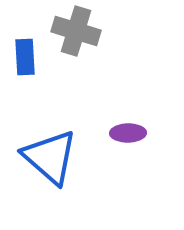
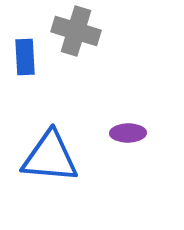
blue triangle: rotated 36 degrees counterclockwise
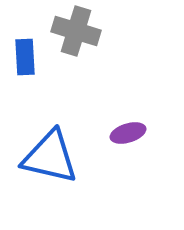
purple ellipse: rotated 16 degrees counterclockwise
blue triangle: rotated 8 degrees clockwise
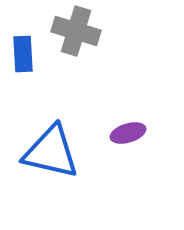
blue rectangle: moved 2 px left, 3 px up
blue triangle: moved 1 px right, 5 px up
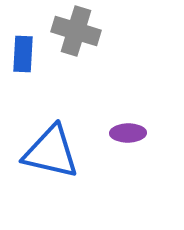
blue rectangle: rotated 6 degrees clockwise
purple ellipse: rotated 16 degrees clockwise
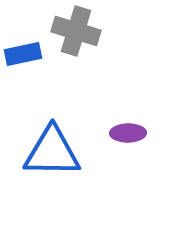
blue rectangle: rotated 75 degrees clockwise
blue triangle: moved 1 px right; rotated 12 degrees counterclockwise
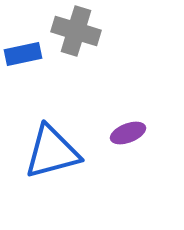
purple ellipse: rotated 20 degrees counterclockwise
blue triangle: rotated 16 degrees counterclockwise
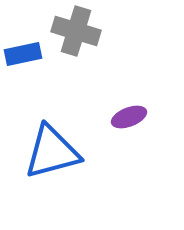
purple ellipse: moved 1 px right, 16 px up
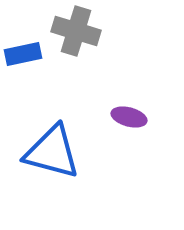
purple ellipse: rotated 36 degrees clockwise
blue triangle: rotated 30 degrees clockwise
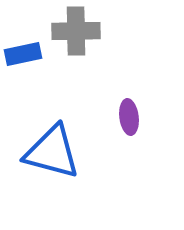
gray cross: rotated 18 degrees counterclockwise
purple ellipse: rotated 68 degrees clockwise
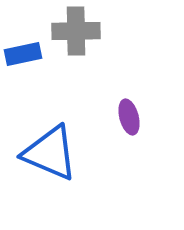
purple ellipse: rotated 8 degrees counterclockwise
blue triangle: moved 2 px left, 1 px down; rotated 8 degrees clockwise
